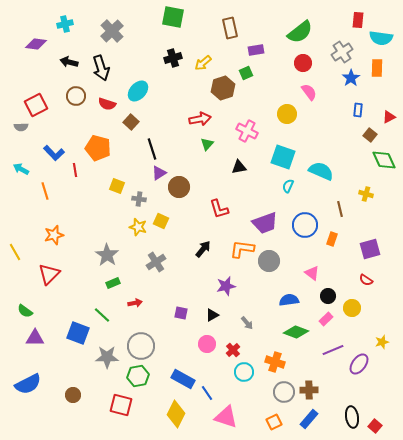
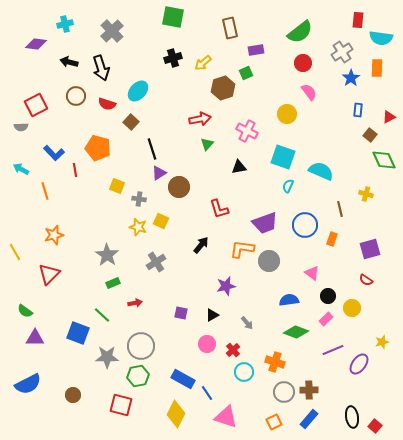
black arrow at (203, 249): moved 2 px left, 4 px up
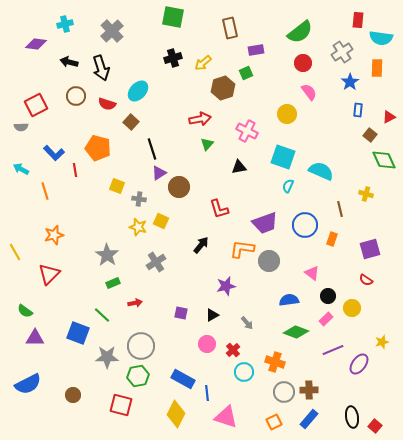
blue star at (351, 78): moved 1 px left, 4 px down
blue line at (207, 393): rotated 28 degrees clockwise
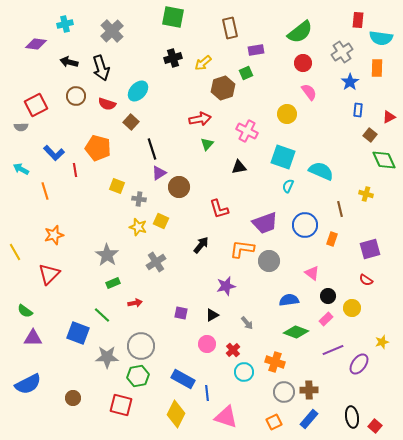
purple triangle at (35, 338): moved 2 px left
brown circle at (73, 395): moved 3 px down
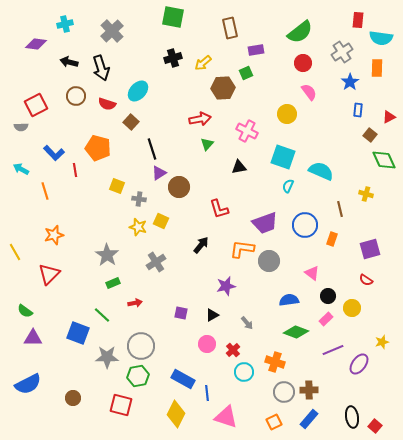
brown hexagon at (223, 88): rotated 15 degrees clockwise
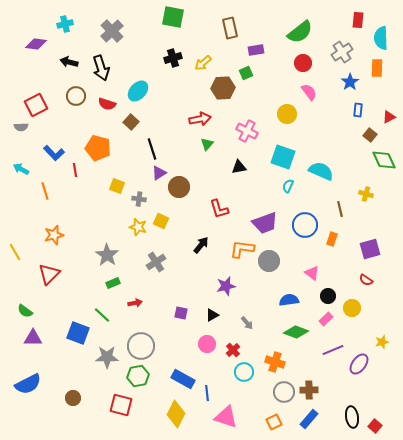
cyan semicircle at (381, 38): rotated 80 degrees clockwise
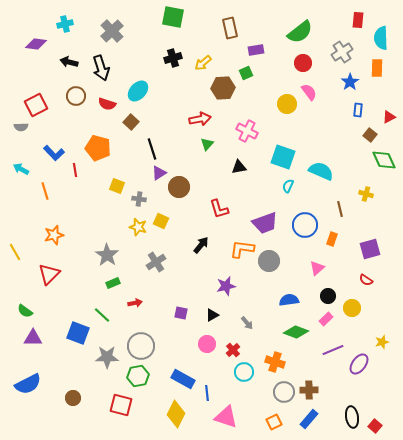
yellow circle at (287, 114): moved 10 px up
pink triangle at (312, 273): moved 5 px right, 5 px up; rotated 42 degrees clockwise
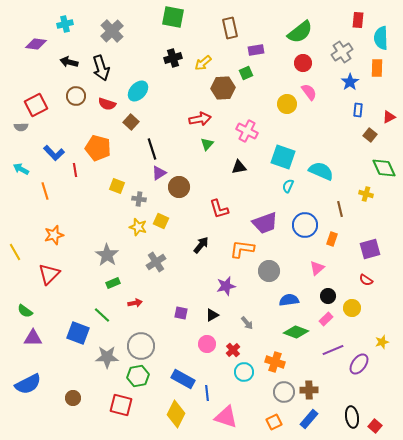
green diamond at (384, 160): moved 8 px down
gray circle at (269, 261): moved 10 px down
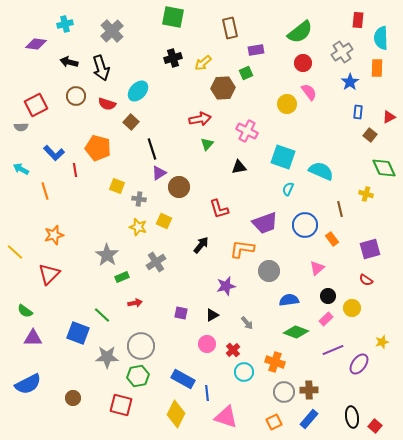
blue rectangle at (358, 110): moved 2 px down
cyan semicircle at (288, 186): moved 3 px down
yellow square at (161, 221): moved 3 px right
orange rectangle at (332, 239): rotated 56 degrees counterclockwise
yellow line at (15, 252): rotated 18 degrees counterclockwise
green rectangle at (113, 283): moved 9 px right, 6 px up
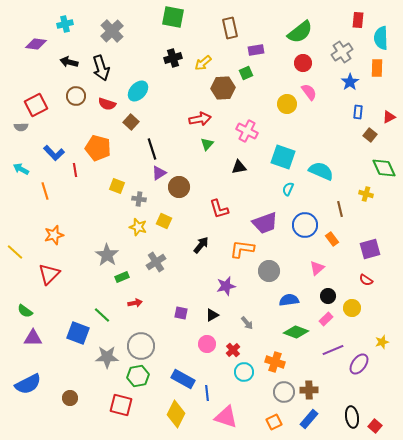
brown circle at (73, 398): moved 3 px left
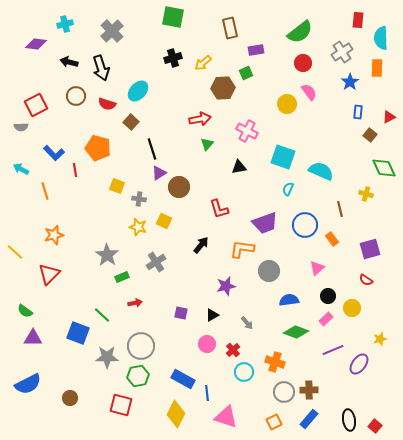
yellow star at (382, 342): moved 2 px left, 3 px up
black ellipse at (352, 417): moved 3 px left, 3 px down
